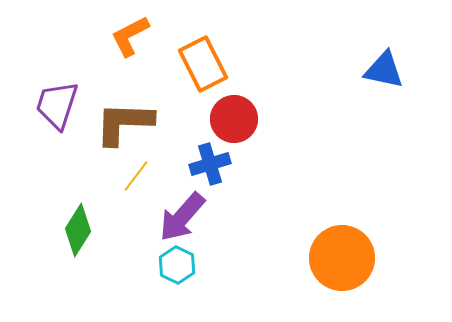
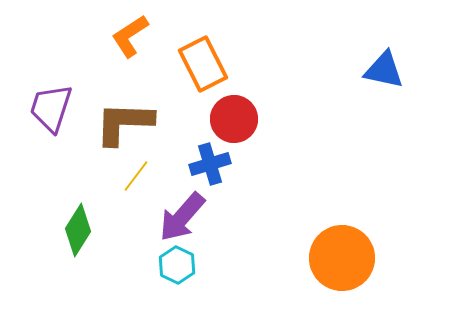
orange L-shape: rotated 6 degrees counterclockwise
purple trapezoid: moved 6 px left, 3 px down
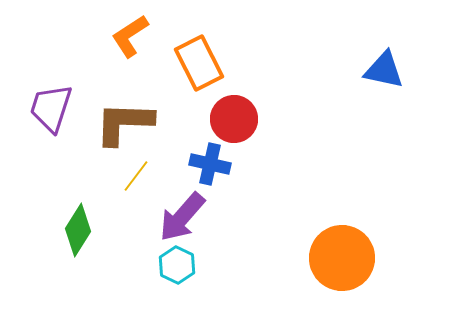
orange rectangle: moved 4 px left, 1 px up
blue cross: rotated 30 degrees clockwise
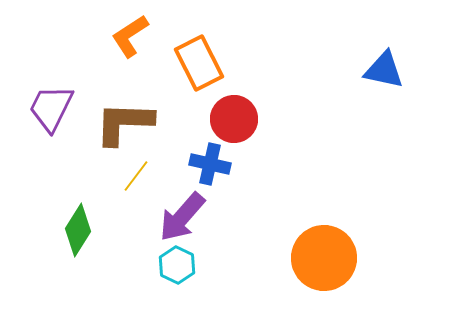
purple trapezoid: rotated 8 degrees clockwise
orange circle: moved 18 px left
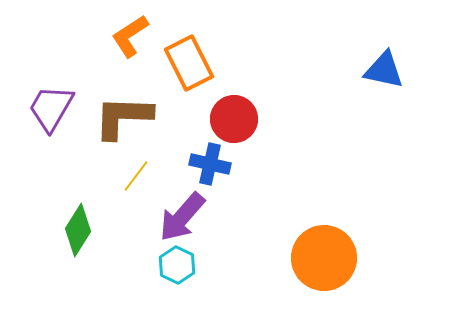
orange rectangle: moved 10 px left
purple trapezoid: rotated 4 degrees clockwise
brown L-shape: moved 1 px left, 6 px up
